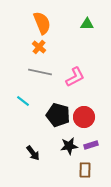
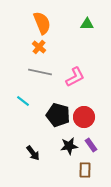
purple rectangle: rotated 72 degrees clockwise
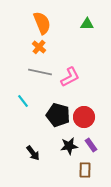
pink L-shape: moved 5 px left
cyan line: rotated 16 degrees clockwise
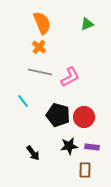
green triangle: rotated 24 degrees counterclockwise
purple rectangle: moved 1 px right, 2 px down; rotated 48 degrees counterclockwise
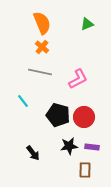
orange cross: moved 3 px right
pink L-shape: moved 8 px right, 2 px down
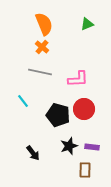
orange semicircle: moved 2 px right, 1 px down
pink L-shape: rotated 25 degrees clockwise
red circle: moved 8 px up
black star: rotated 12 degrees counterclockwise
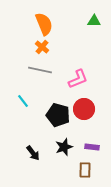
green triangle: moved 7 px right, 3 px up; rotated 24 degrees clockwise
gray line: moved 2 px up
pink L-shape: rotated 20 degrees counterclockwise
black star: moved 5 px left, 1 px down
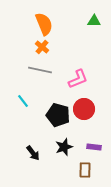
purple rectangle: moved 2 px right
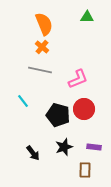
green triangle: moved 7 px left, 4 px up
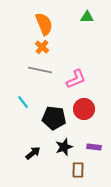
pink L-shape: moved 2 px left
cyan line: moved 1 px down
black pentagon: moved 4 px left, 3 px down; rotated 10 degrees counterclockwise
black arrow: rotated 91 degrees counterclockwise
brown rectangle: moved 7 px left
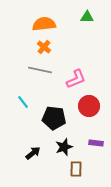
orange semicircle: rotated 75 degrees counterclockwise
orange cross: moved 2 px right
red circle: moved 5 px right, 3 px up
purple rectangle: moved 2 px right, 4 px up
brown rectangle: moved 2 px left, 1 px up
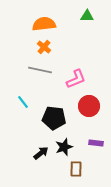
green triangle: moved 1 px up
black arrow: moved 8 px right
